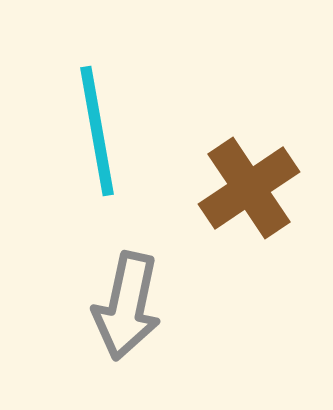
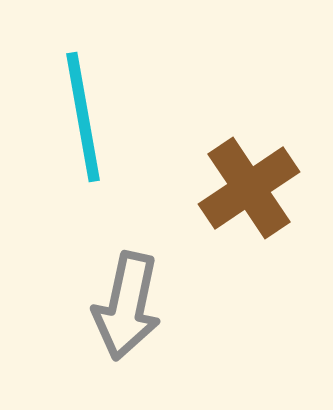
cyan line: moved 14 px left, 14 px up
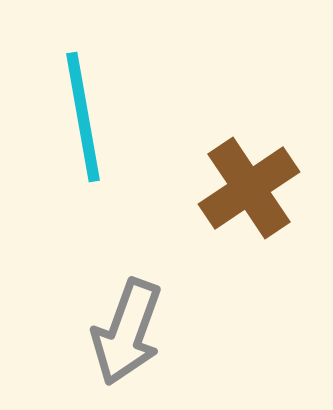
gray arrow: moved 26 px down; rotated 8 degrees clockwise
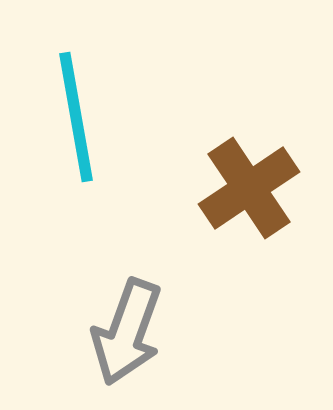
cyan line: moved 7 px left
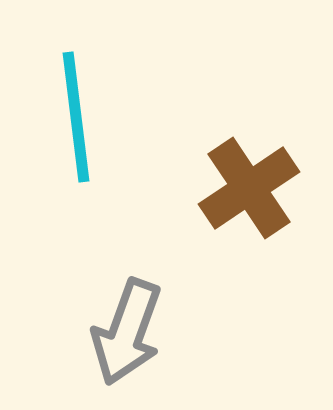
cyan line: rotated 3 degrees clockwise
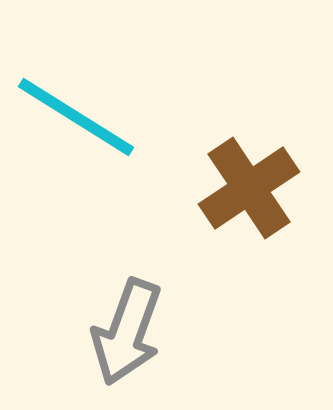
cyan line: rotated 51 degrees counterclockwise
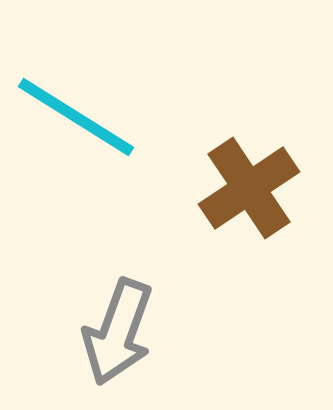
gray arrow: moved 9 px left
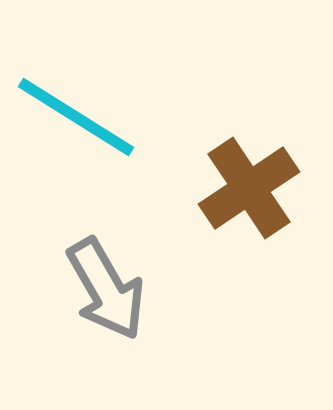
gray arrow: moved 12 px left, 43 px up; rotated 50 degrees counterclockwise
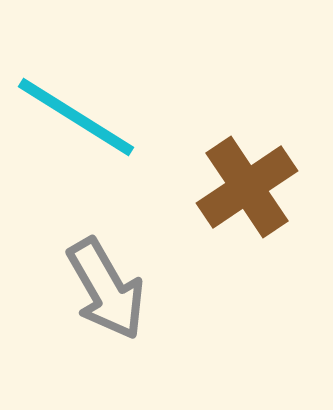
brown cross: moved 2 px left, 1 px up
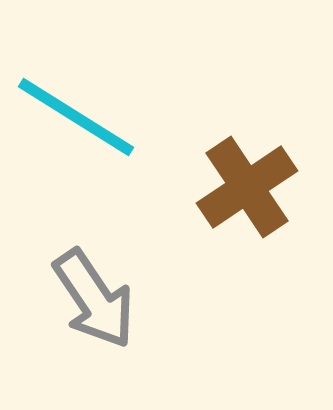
gray arrow: moved 12 px left, 10 px down; rotated 4 degrees counterclockwise
